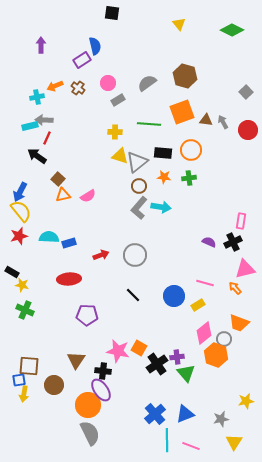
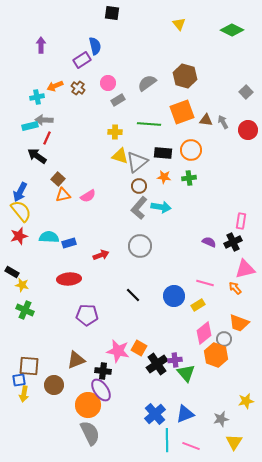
gray circle at (135, 255): moved 5 px right, 9 px up
purple cross at (177, 357): moved 2 px left, 3 px down
brown triangle at (76, 360): rotated 36 degrees clockwise
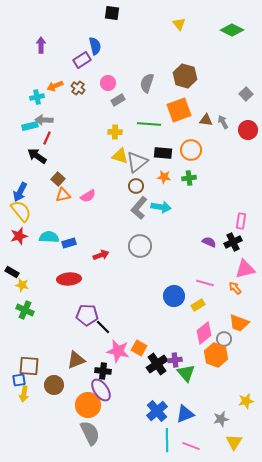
gray semicircle at (147, 83): rotated 36 degrees counterclockwise
gray square at (246, 92): moved 2 px down
orange square at (182, 112): moved 3 px left, 2 px up
brown circle at (139, 186): moved 3 px left
black line at (133, 295): moved 30 px left, 32 px down
blue cross at (155, 414): moved 2 px right, 3 px up
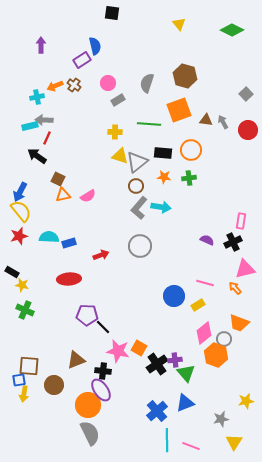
brown cross at (78, 88): moved 4 px left, 3 px up
brown square at (58, 179): rotated 16 degrees counterclockwise
purple semicircle at (209, 242): moved 2 px left, 2 px up
blue triangle at (185, 414): moved 11 px up
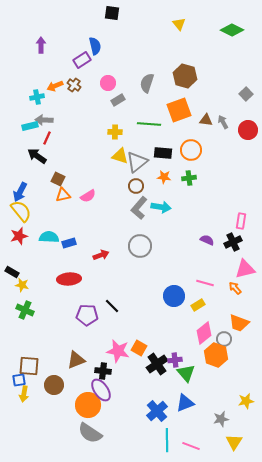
black line at (103, 327): moved 9 px right, 21 px up
gray semicircle at (90, 433): rotated 150 degrees clockwise
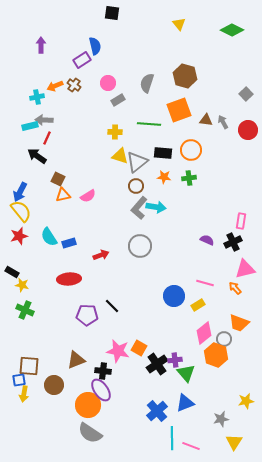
cyan arrow at (161, 207): moved 5 px left
cyan semicircle at (49, 237): rotated 126 degrees counterclockwise
cyan line at (167, 440): moved 5 px right, 2 px up
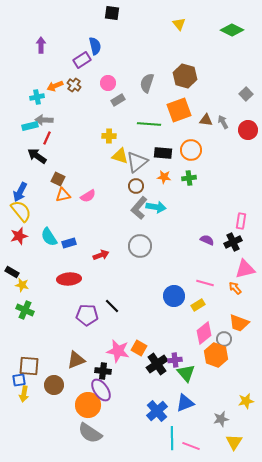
yellow cross at (115, 132): moved 6 px left, 4 px down
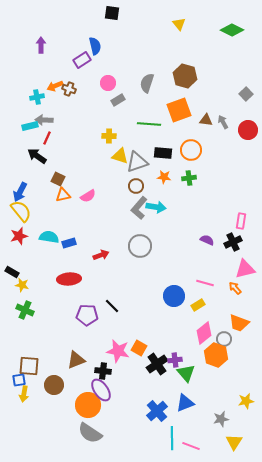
brown cross at (74, 85): moved 5 px left, 4 px down; rotated 16 degrees counterclockwise
gray triangle at (137, 162): rotated 20 degrees clockwise
cyan semicircle at (49, 237): rotated 132 degrees clockwise
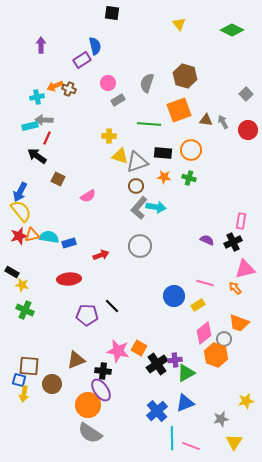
green cross at (189, 178): rotated 24 degrees clockwise
orange triangle at (63, 195): moved 31 px left, 40 px down
green triangle at (186, 373): rotated 42 degrees clockwise
blue square at (19, 380): rotated 24 degrees clockwise
brown circle at (54, 385): moved 2 px left, 1 px up
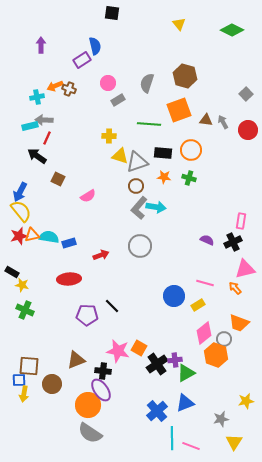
blue square at (19, 380): rotated 16 degrees counterclockwise
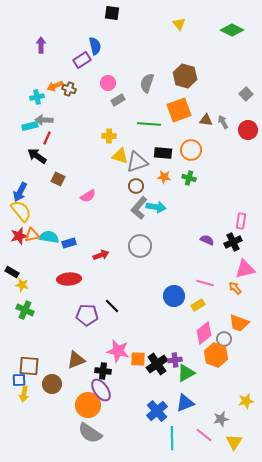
orange square at (139, 348): moved 1 px left, 11 px down; rotated 28 degrees counterclockwise
pink line at (191, 446): moved 13 px right, 11 px up; rotated 18 degrees clockwise
